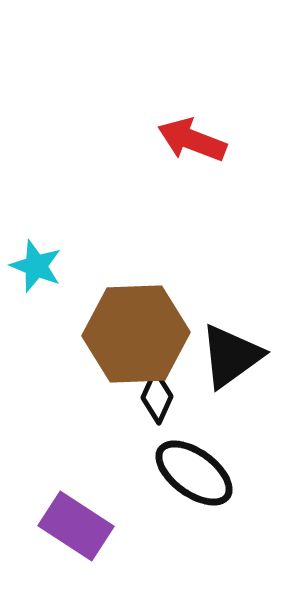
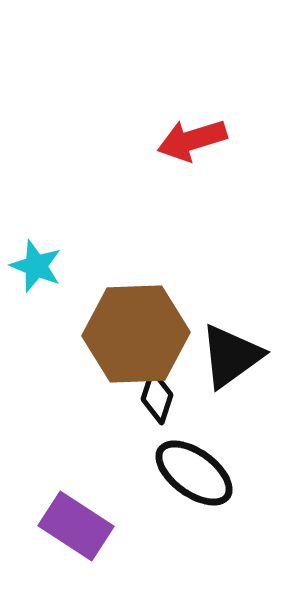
red arrow: rotated 38 degrees counterclockwise
black diamond: rotated 6 degrees counterclockwise
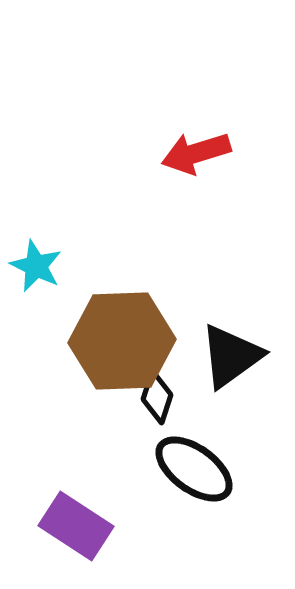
red arrow: moved 4 px right, 13 px down
cyan star: rotated 4 degrees clockwise
brown hexagon: moved 14 px left, 7 px down
black ellipse: moved 4 px up
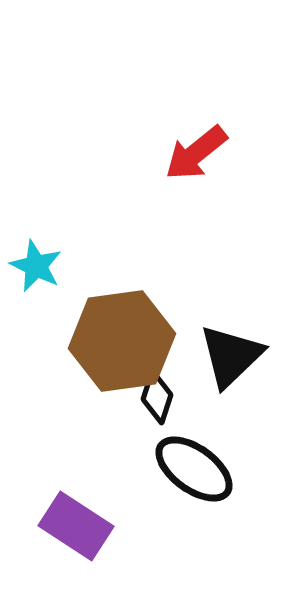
red arrow: rotated 22 degrees counterclockwise
brown hexagon: rotated 6 degrees counterclockwise
black triangle: rotated 8 degrees counterclockwise
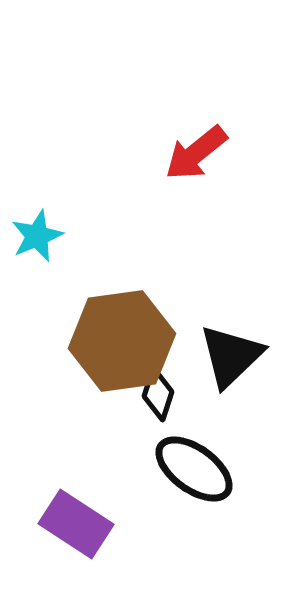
cyan star: moved 1 px right, 30 px up; rotated 24 degrees clockwise
black diamond: moved 1 px right, 3 px up
purple rectangle: moved 2 px up
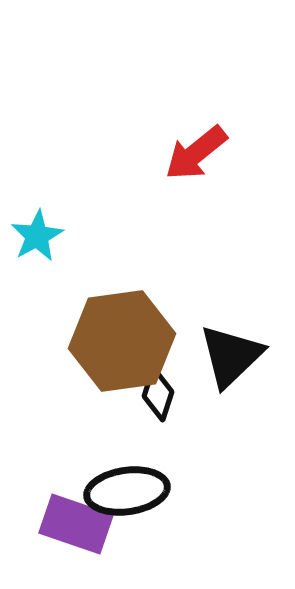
cyan star: rotated 6 degrees counterclockwise
black ellipse: moved 67 px left, 22 px down; rotated 44 degrees counterclockwise
purple rectangle: rotated 14 degrees counterclockwise
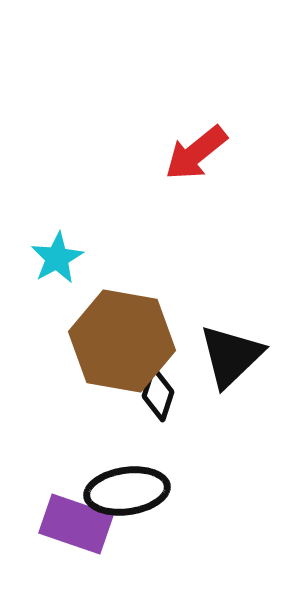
cyan star: moved 20 px right, 22 px down
brown hexagon: rotated 18 degrees clockwise
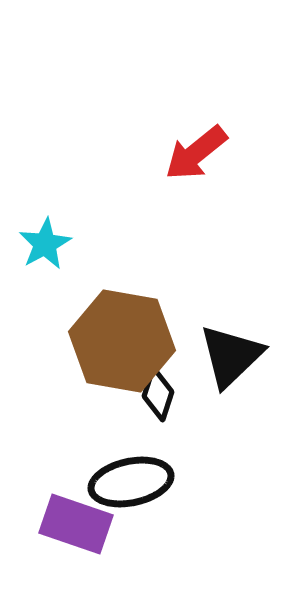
cyan star: moved 12 px left, 14 px up
black ellipse: moved 4 px right, 9 px up; rotated 4 degrees counterclockwise
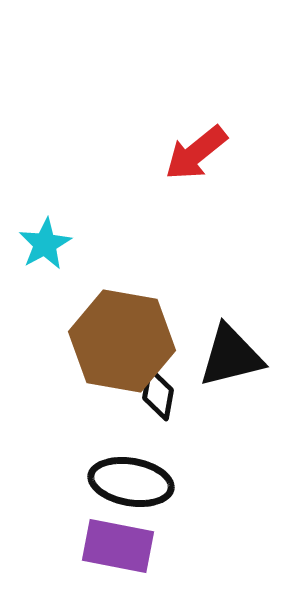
black triangle: rotated 30 degrees clockwise
black diamond: rotated 8 degrees counterclockwise
black ellipse: rotated 22 degrees clockwise
purple rectangle: moved 42 px right, 22 px down; rotated 8 degrees counterclockwise
